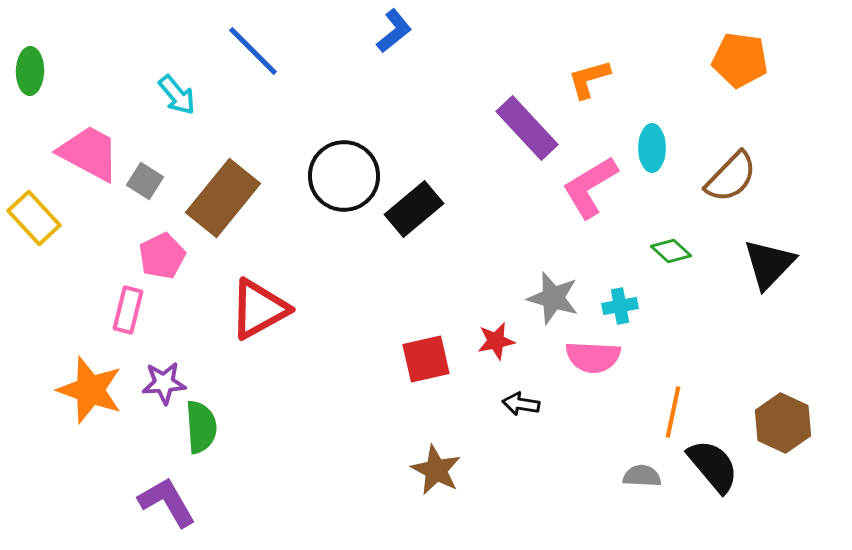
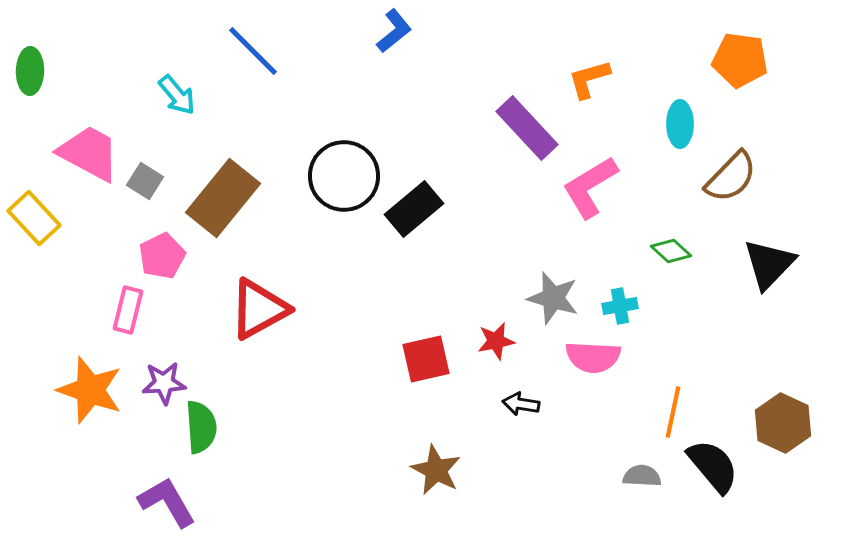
cyan ellipse: moved 28 px right, 24 px up
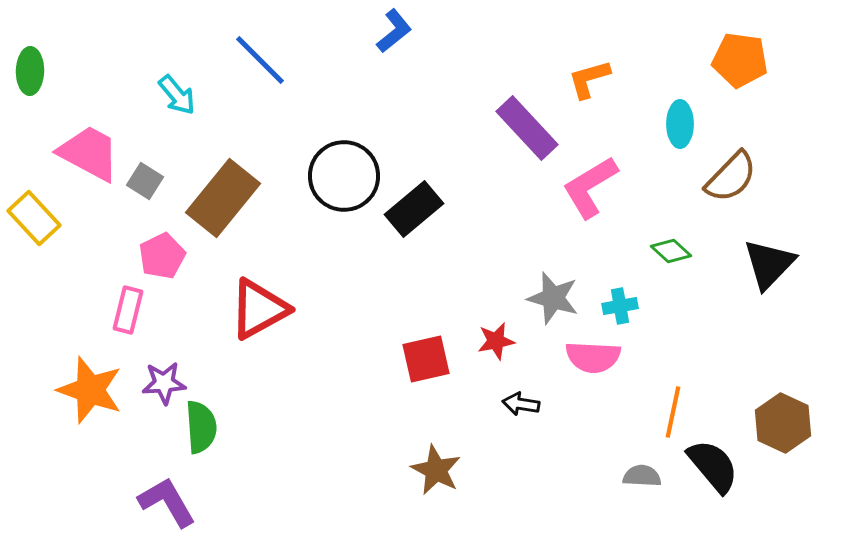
blue line: moved 7 px right, 9 px down
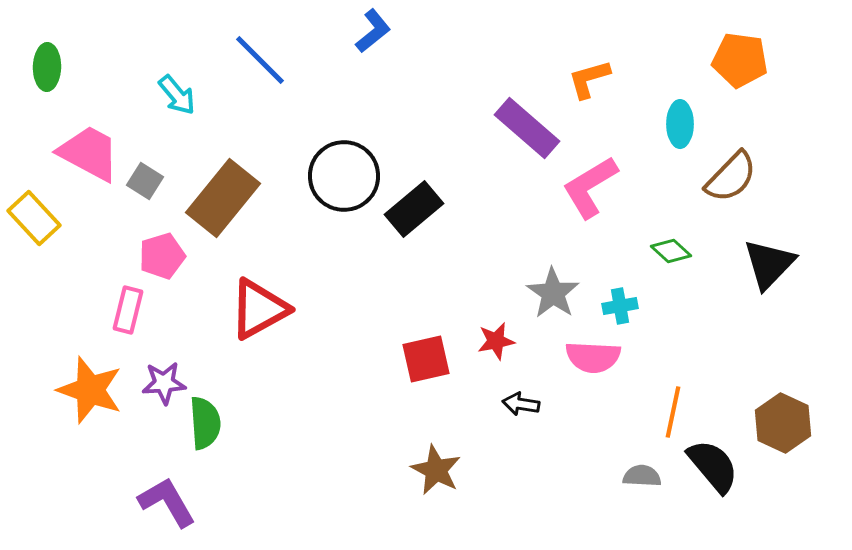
blue L-shape: moved 21 px left
green ellipse: moved 17 px right, 4 px up
purple rectangle: rotated 6 degrees counterclockwise
pink pentagon: rotated 9 degrees clockwise
gray star: moved 5 px up; rotated 18 degrees clockwise
green semicircle: moved 4 px right, 4 px up
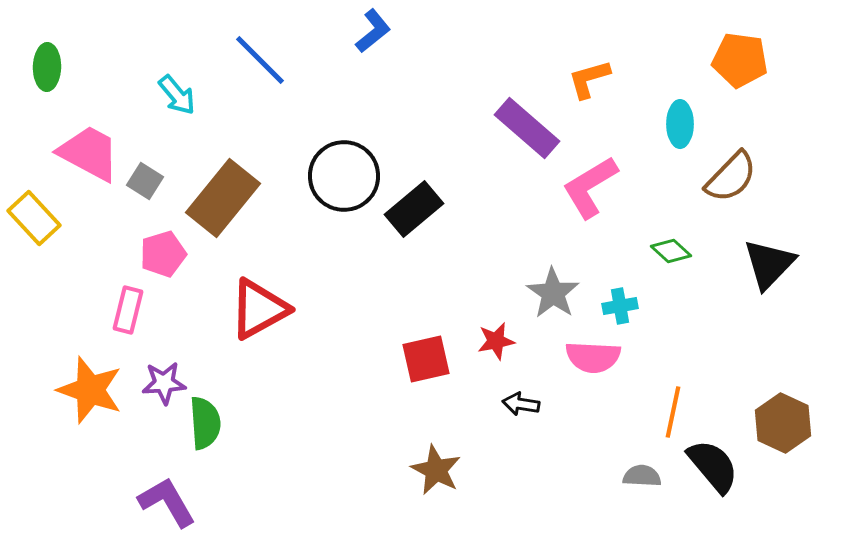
pink pentagon: moved 1 px right, 2 px up
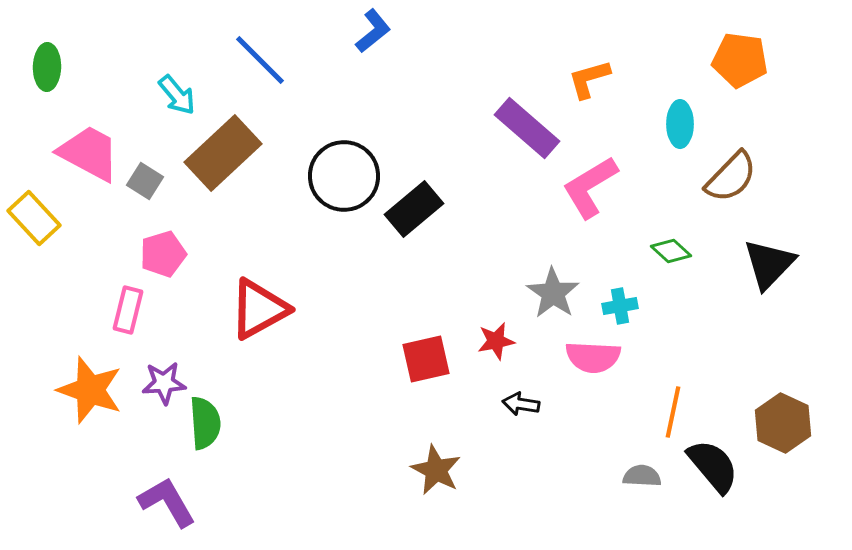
brown rectangle: moved 45 px up; rotated 8 degrees clockwise
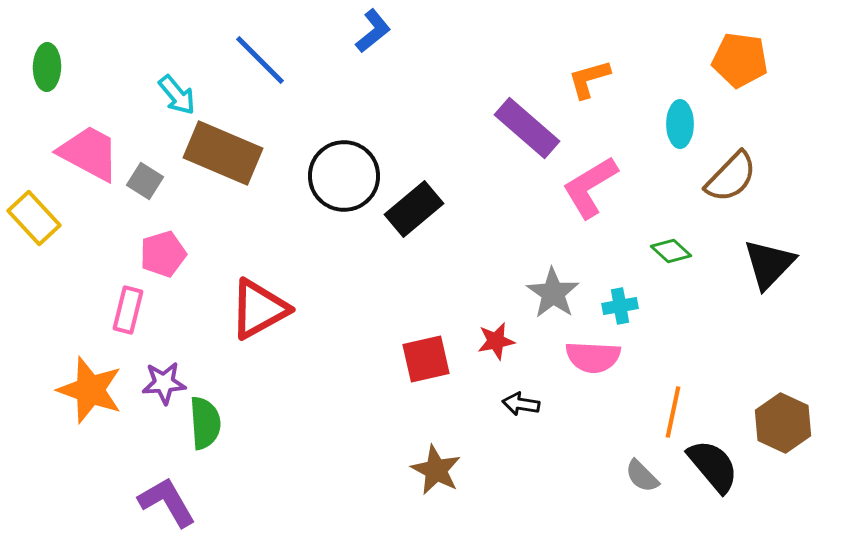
brown rectangle: rotated 66 degrees clockwise
gray semicircle: rotated 138 degrees counterclockwise
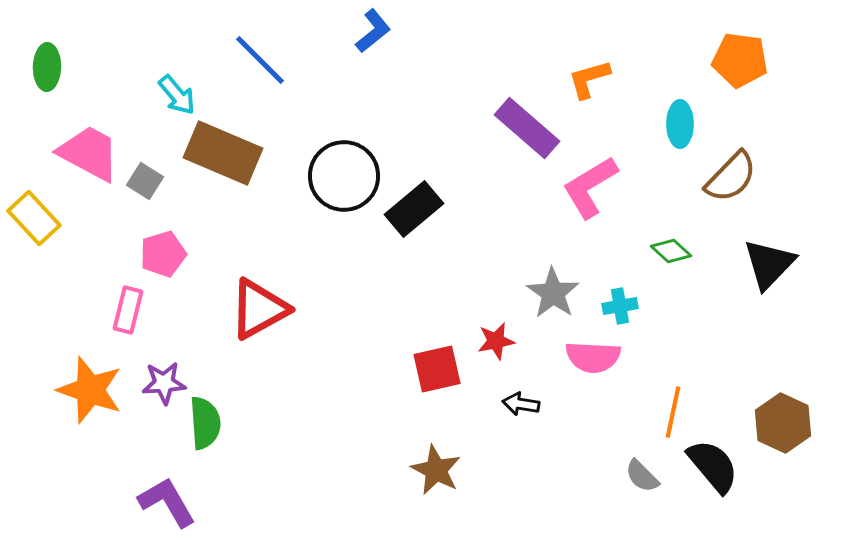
red square: moved 11 px right, 10 px down
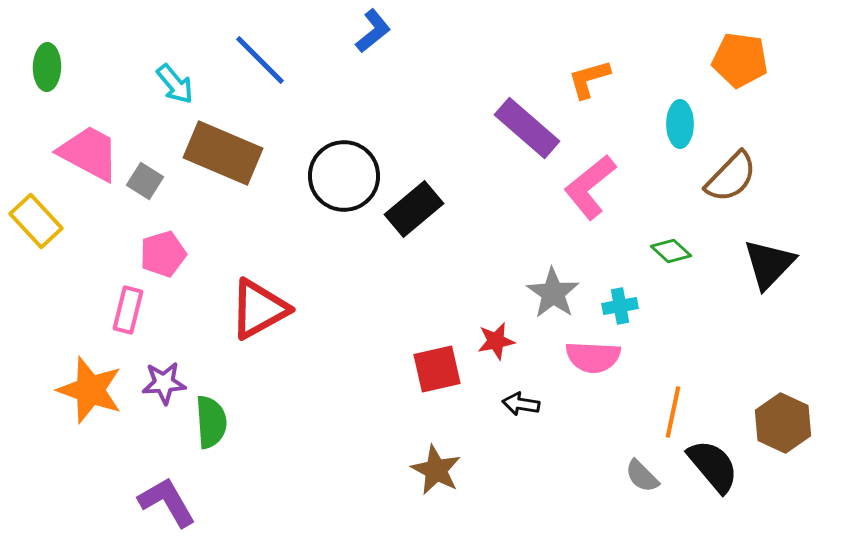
cyan arrow: moved 2 px left, 11 px up
pink L-shape: rotated 8 degrees counterclockwise
yellow rectangle: moved 2 px right, 3 px down
green semicircle: moved 6 px right, 1 px up
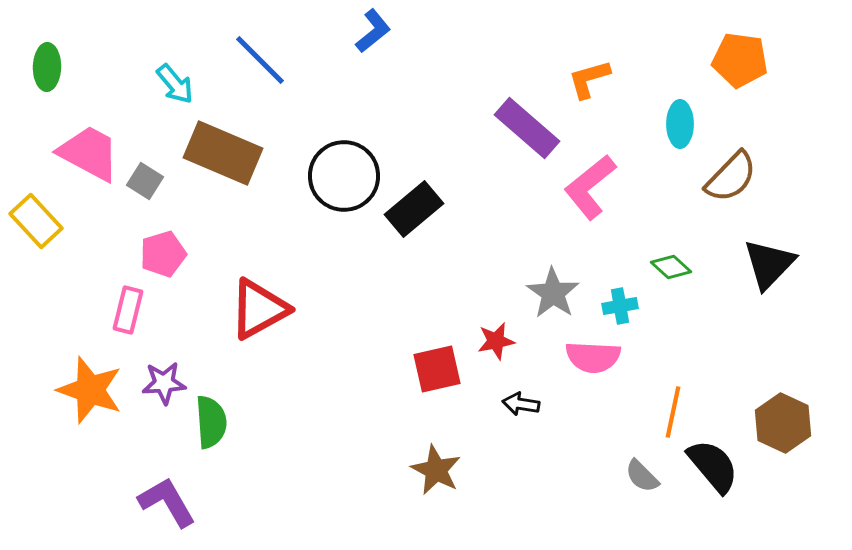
green diamond: moved 16 px down
